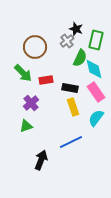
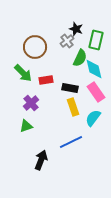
cyan semicircle: moved 3 px left
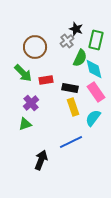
green triangle: moved 1 px left, 2 px up
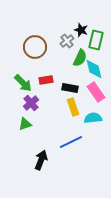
black star: moved 5 px right, 1 px down
green arrow: moved 10 px down
cyan semicircle: rotated 48 degrees clockwise
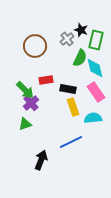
gray cross: moved 2 px up
brown circle: moved 1 px up
cyan diamond: moved 1 px right, 1 px up
green arrow: moved 2 px right, 7 px down
black rectangle: moved 2 px left, 1 px down
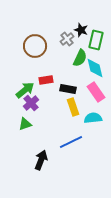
green arrow: rotated 84 degrees counterclockwise
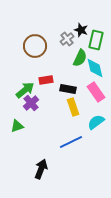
cyan semicircle: moved 3 px right, 4 px down; rotated 30 degrees counterclockwise
green triangle: moved 8 px left, 2 px down
black arrow: moved 9 px down
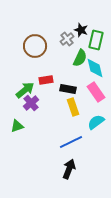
black arrow: moved 28 px right
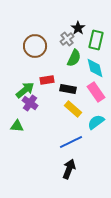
black star: moved 3 px left, 2 px up; rotated 16 degrees clockwise
green semicircle: moved 6 px left
red rectangle: moved 1 px right
purple cross: moved 1 px left; rotated 14 degrees counterclockwise
yellow rectangle: moved 2 px down; rotated 30 degrees counterclockwise
green triangle: rotated 24 degrees clockwise
